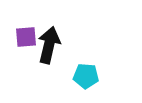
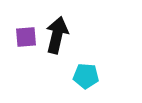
black arrow: moved 8 px right, 10 px up
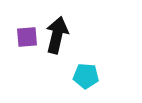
purple square: moved 1 px right
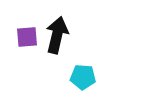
cyan pentagon: moved 3 px left, 1 px down
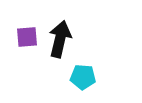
black arrow: moved 3 px right, 4 px down
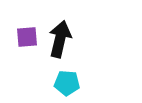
cyan pentagon: moved 16 px left, 6 px down
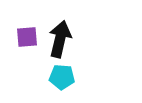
cyan pentagon: moved 5 px left, 6 px up
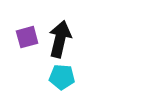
purple square: rotated 10 degrees counterclockwise
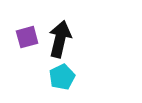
cyan pentagon: rotated 30 degrees counterclockwise
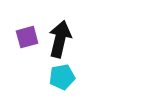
cyan pentagon: rotated 15 degrees clockwise
